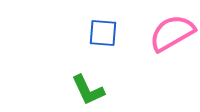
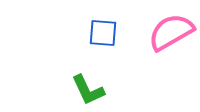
pink semicircle: moved 1 px left, 1 px up
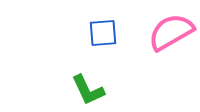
blue square: rotated 8 degrees counterclockwise
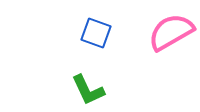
blue square: moved 7 px left; rotated 24 degrees clockwise
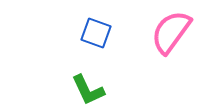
pink semicircle: rotated 24 degrees counterclockwise
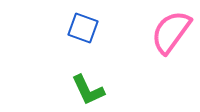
blue square: moved 13 px left, 5 px up
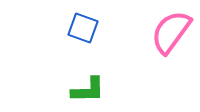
green L-shape: rotated 66 degrees counterclockwise
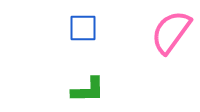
blue square: rotated 20 degrees counterclockwise
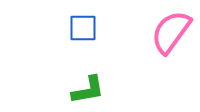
green L-shape: rotated 9 degrees counterclockwise
